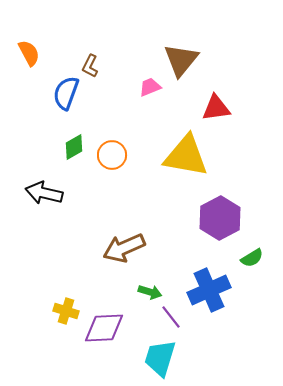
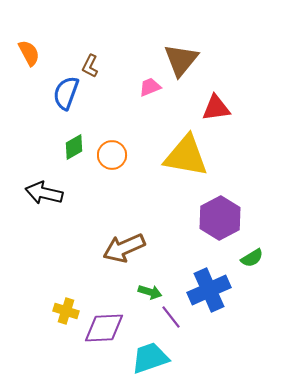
cyan trapezoid: moved 10 px left; rotated 54 degrees clockwise
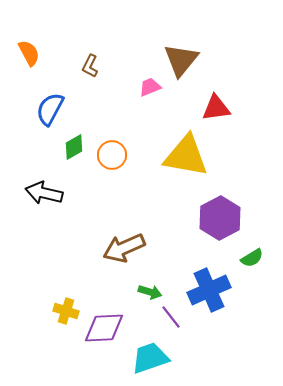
blue semicircle: moved 16 px left, 16 px down; rotated 8 degrees clockwise
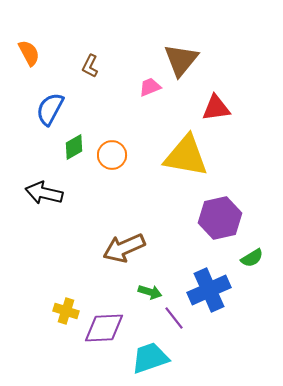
purple hexagon: rotated 15 degrees clockwise
purple line: moved 3 px right, 1 px down
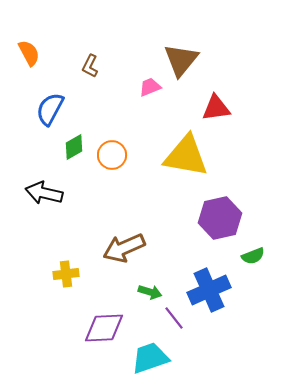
green semicircle: moved 1 px right, 2 px up; rotated 10 degrees clockwise
yellow cross: moved 37 px up; rotated 25 degrees counterclockwise
